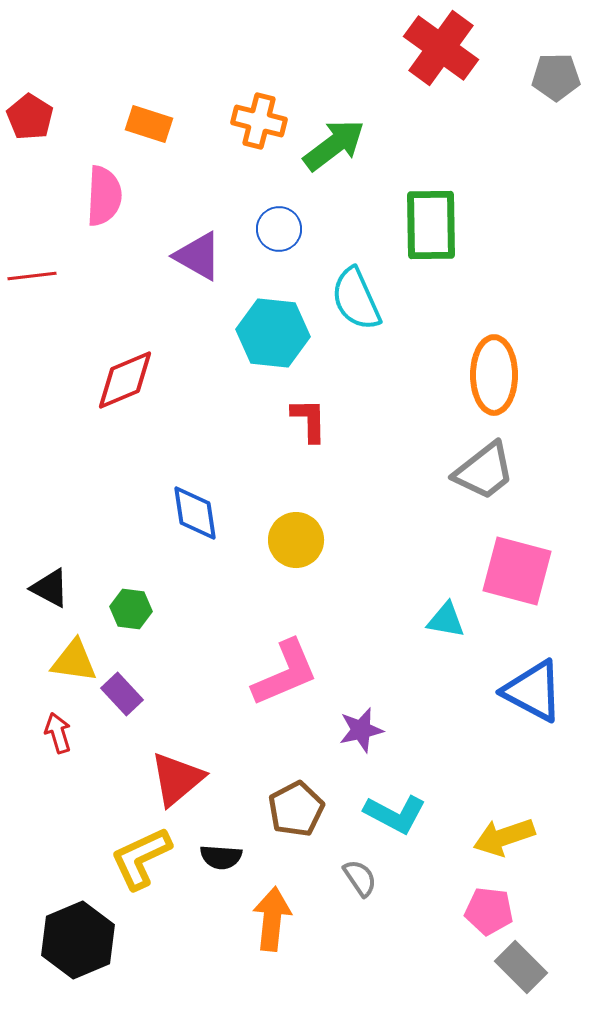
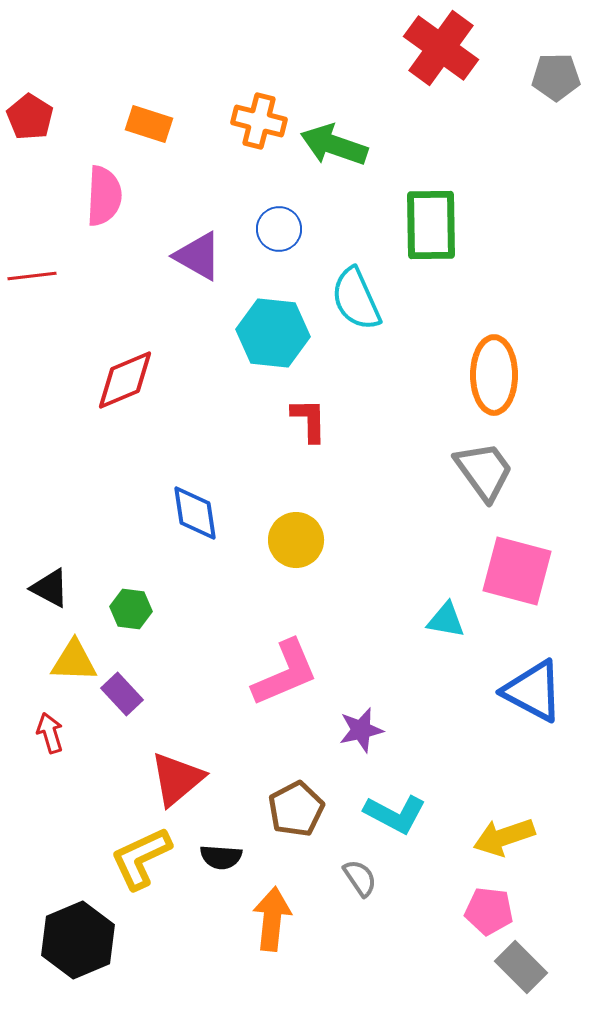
green arrow: rotated 124 degrees counterclockwise
gray trapezoid: rotated 88 degrees counterclockwise
yellow triangle: rotated 6 degrees counterclockwise
red arrow: moved 8 px left
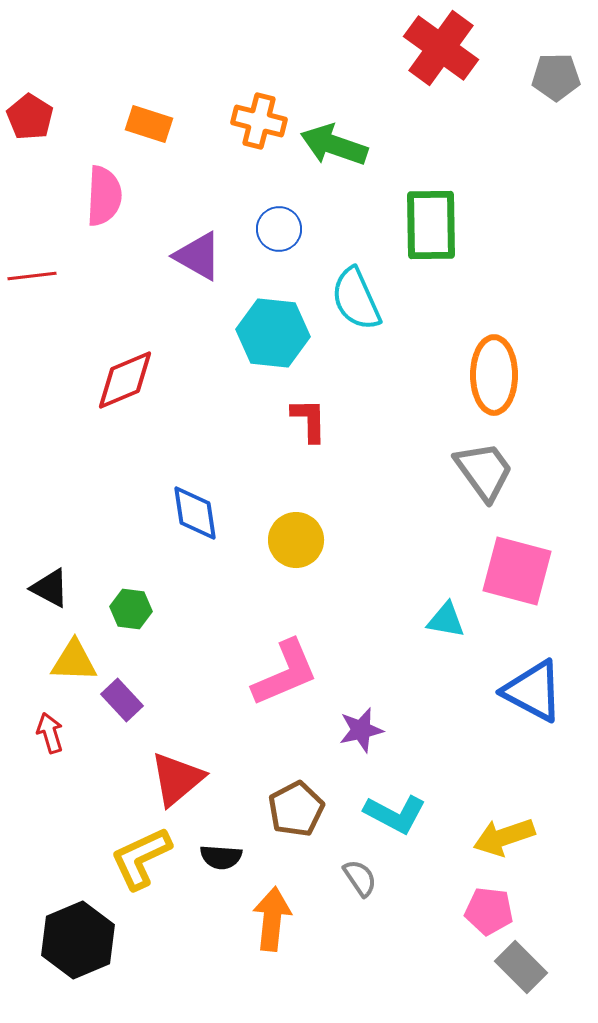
purple rectangle: moved 6 px down
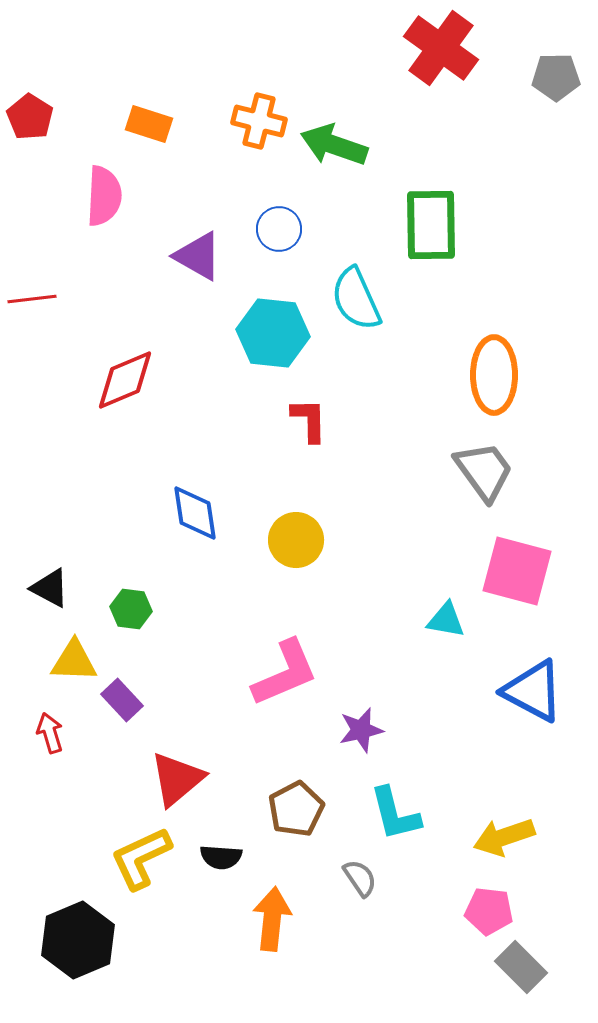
red line: moved 23 px down
cyan L-shape: rotated 48 degrees clockwise
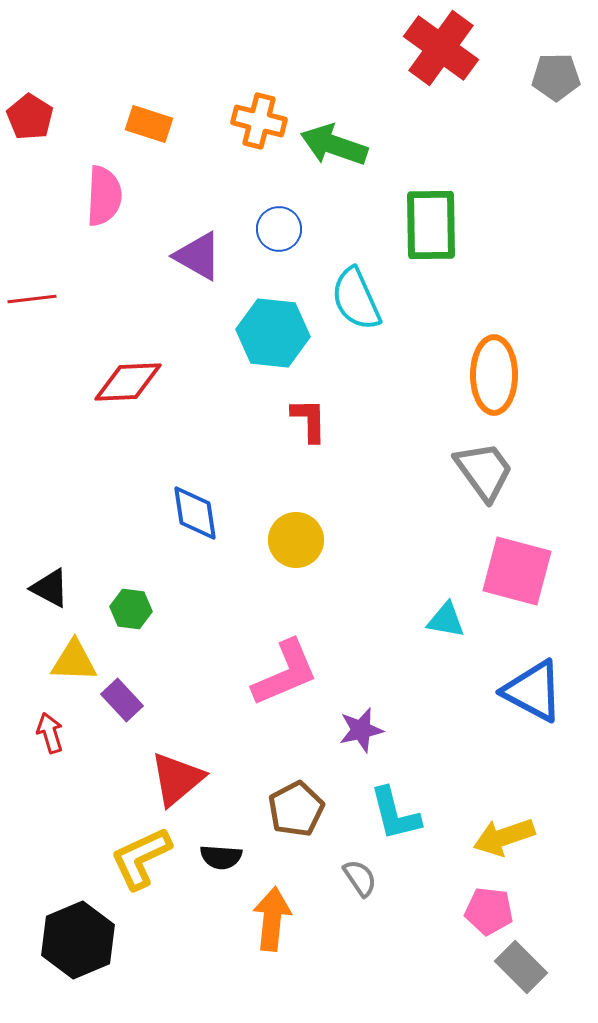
red diamond: moved 3 px right, 2 px down; rotated 20 degrees clockwise
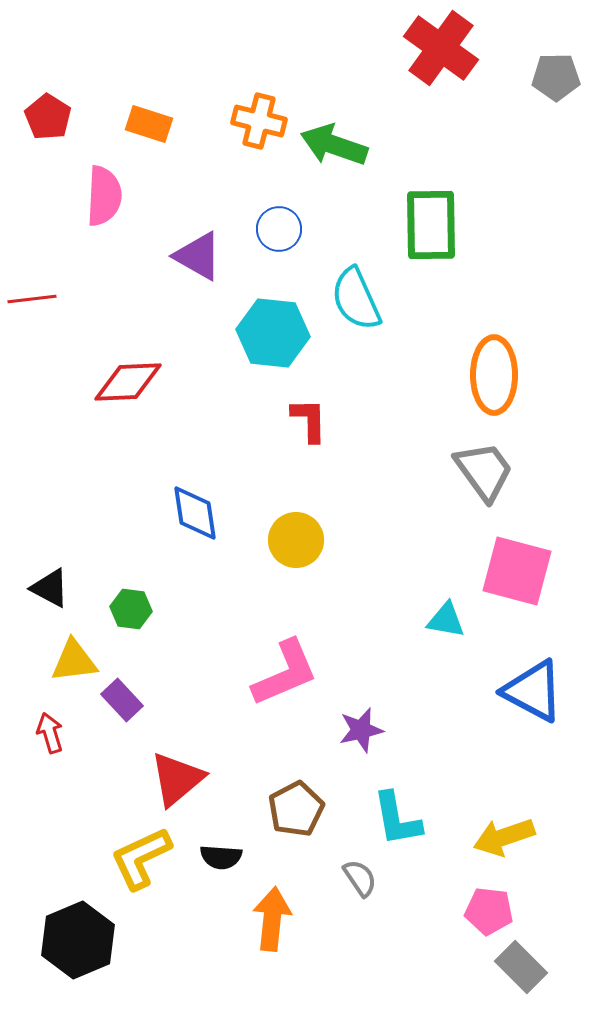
red pentagon: moved 18 px right
yellow triangle: rotated 9 degrees counterclockwise
cyan L-shape: moved 2 px right, 5 px down; rotated 4 degrees clockwise
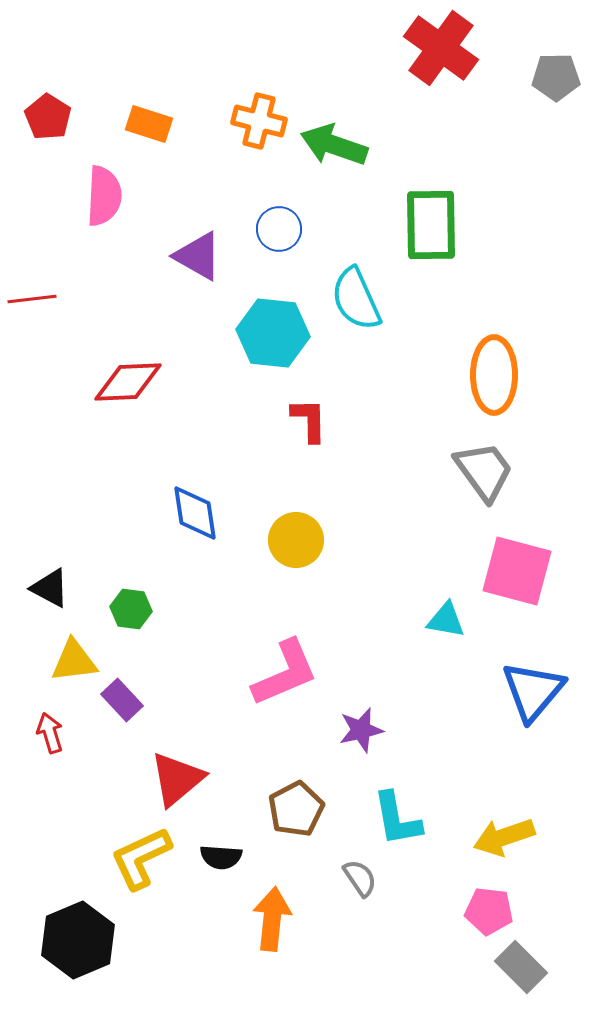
blue triangle: rotated 42 degrees clockwise
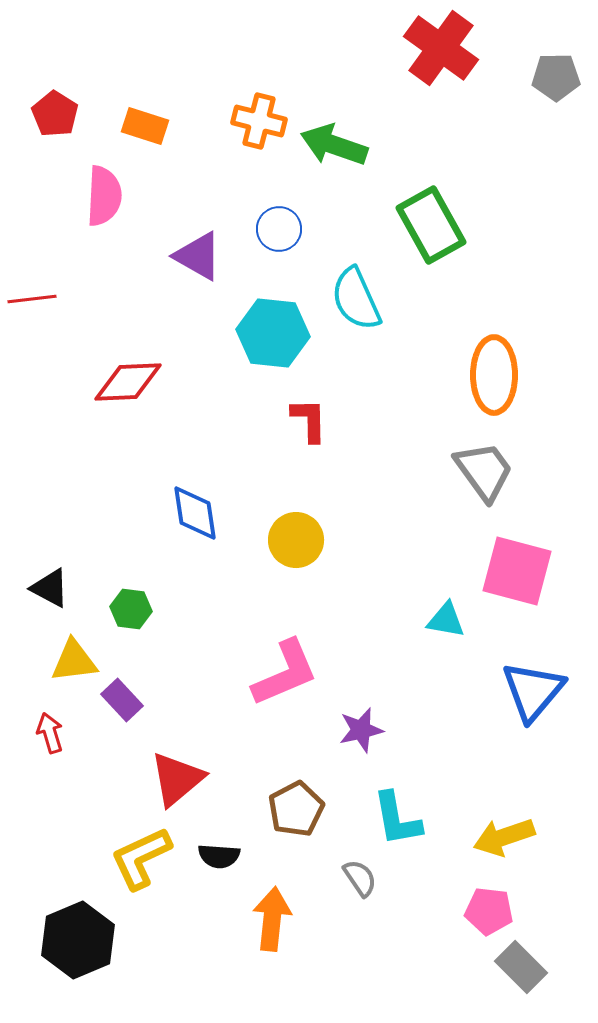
red pentagon: moved 7 px right, 3 px up
orange rectangle: moved 4 px left, 2 px down
green rectangle: rotated 28 degrees counterclockwise
black semicircle: moved 2 px left, 1 px up
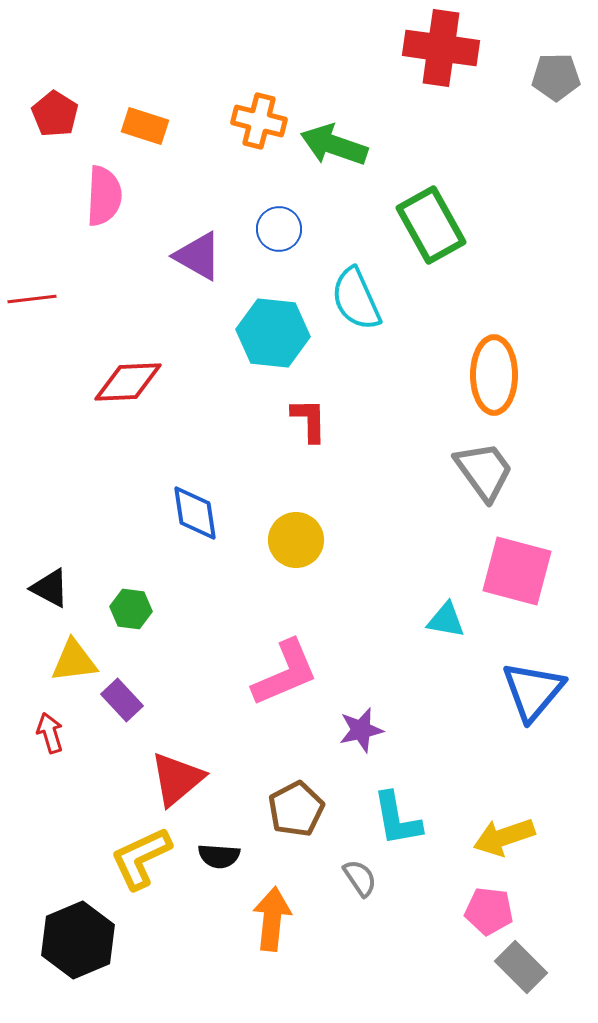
red cross: rotated 28 degrees counterclockwise
